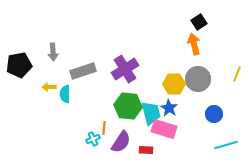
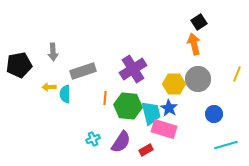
purple cross: moved 8 px right
orange line: moved 1 px right, 30 px up
red rectangle: rotated 32 degrees counterclockwise
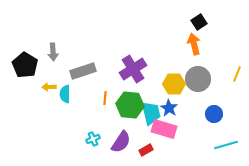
black pentagon: moved 6 px right; rotated 30 degrees counterclockwise
green hexagon: moved 2 px right, 1 px up
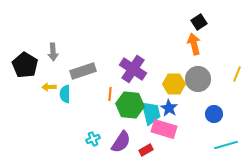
purple cross: rotated 24 degrees counterclockwise
orange line: moved 5 px right, 4 px up
